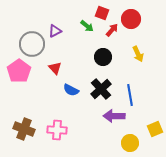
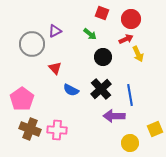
green arrow: moved 3 px right, 8 px down
red arrow: moved 14 px right, 9 px down; rotated 24 degrees clockwise
pink pentagon: moved 3 px right, 28 px down
brown cross: moved 6 px right
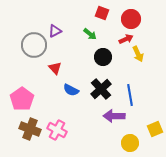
gray circle: moved 2 px right, 1 px down
pink cross: rotated 24 degrees clockwise
